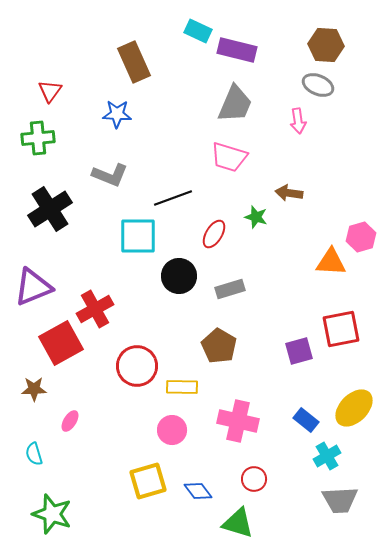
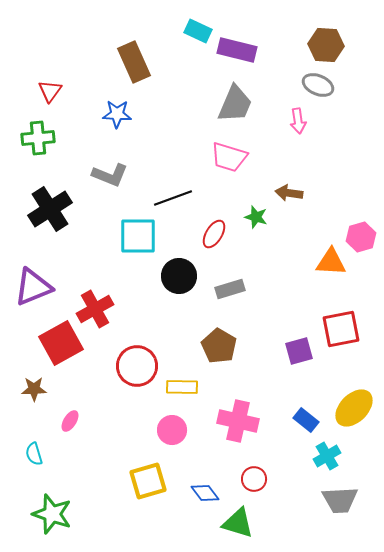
blue diamond at (198, 491): moved 7 px right, 2 px down
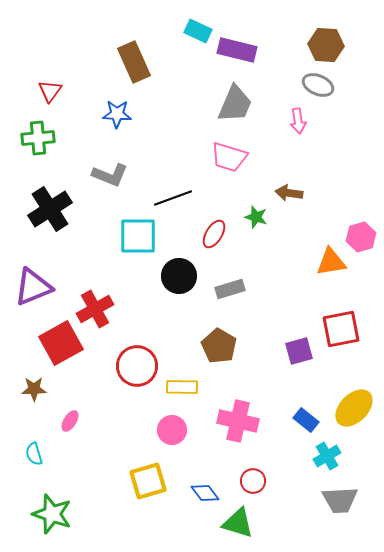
orange triangle at (331, 262): rotated 12 degrees counterclockwise
red circle at (254, 479): moved 1 px left, 2 px down
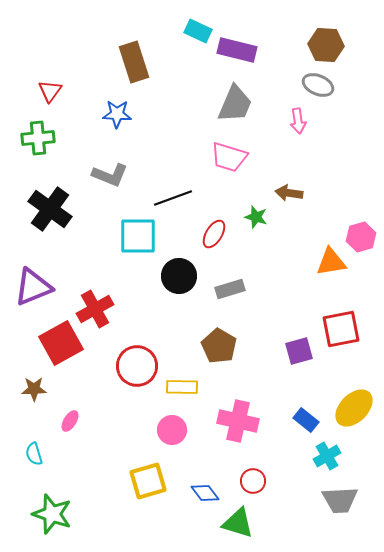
brown rectangle at (134, 62): rotated 6 degrees clockwise
black cross at (50, 209): rotated 21 degrees counterclockwise
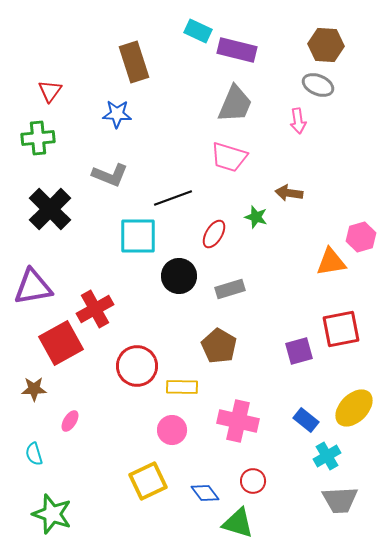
black cross at (50, 209): rotated 9 degrees clockwise
purple triangle at (33, 287): rotated 12 degrees clockwise
yellow square at (148, 481): rotated 9 degrees counterclockwise
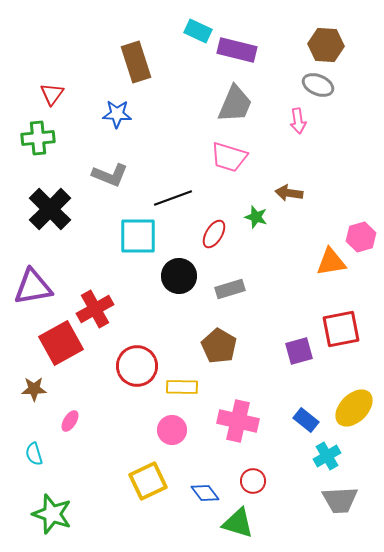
brown rectangle at (134, 62): moved 2 px right
red triangle at (50, 91): moved 2 px right, 3 px down
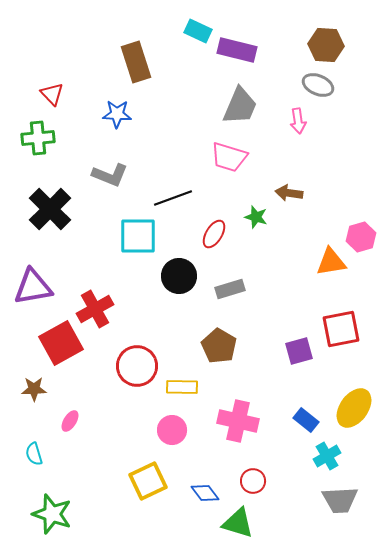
red triangle at (52, 94): rotated 20 degrees counterclockwise
gray trapezoid at (235, 104): moved 5 px right, 2 px down
yellow ellipse at (354, 408): rotated 9 degrees counterclockwise
